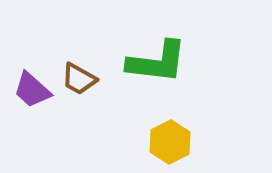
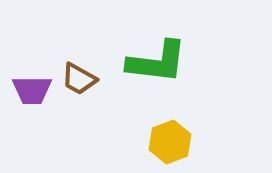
purple trapezoid: rotated 42 degrees counterclockwise
yellow hexagon: rotated 6 degrees clockwise
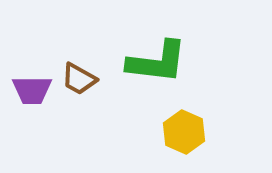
yellow hexagon: moved 14 px right, 10 px up; rotated 15 degrees counterclockwise
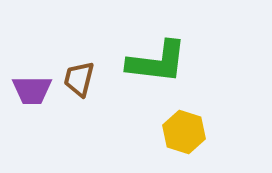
brown trapezoid: rotated 75 degrees clockwise
yellow hexagon: rotated 6 degrees counterclockwise
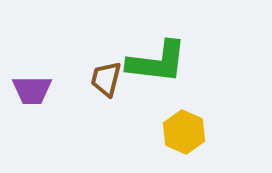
brown trapezoid: moved 27 px right
yellow hexagon: rotated 6 degrees clockwise
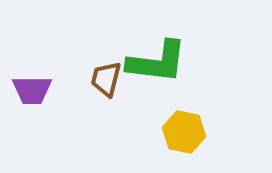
yellow hexagon: rotated 12 degrees counterclockwise
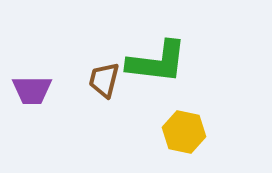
brown trapezoid: moved 2 px left, 1 px down
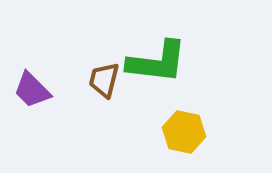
purple trapezoid: rotated 45 degrees clockwise
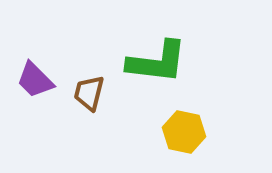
brown trapezoid: moved 15 px left, 13 px down
purple trapezoid: moved 3 px right, 10 px up
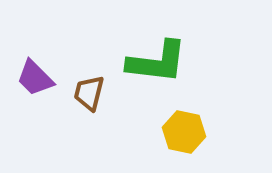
purple trapezoid: moved 2 px up
